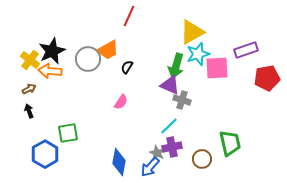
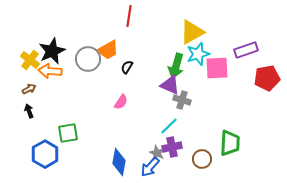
red line: rotated 15 degrees counterclockwise
green trapezoid: rotated 16 degrees clockwise
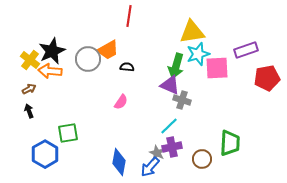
yellow triangle: rotated 20 degrees clockwise
black semicircle: rotated 64 degrees clockwise
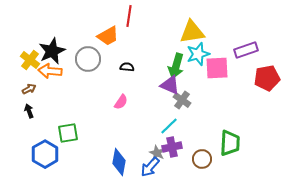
orange trapezoid: moved 14 px up
gray cross: rotated 18 degrees clockwise
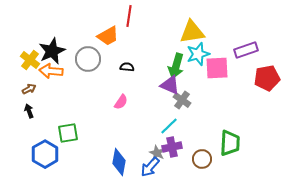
orange arrow: moved 1 px right
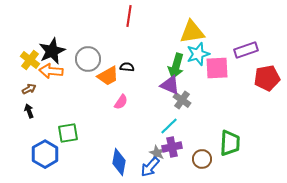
orange trapezoid: moved 40 px down
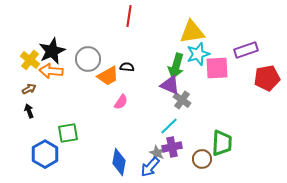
green trapezoid: moved 8 px left
